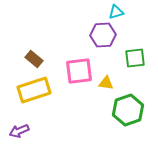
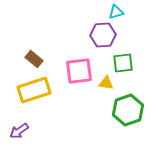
green square: moved 12 px left, 5 px down
purple arrow: rotated 12 degrees counterclockwise
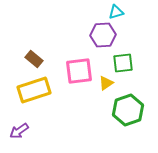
yellow triangle: rotated 42 degrees counterclockwise
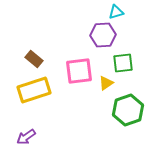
purple arrow: moved 7 px right, 6 px down
